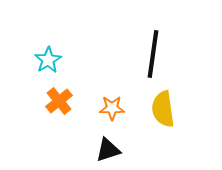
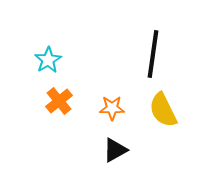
yellow semicircle: moved 1 px down; rotated 18 degrees counterclockwise
black triangle: moved 7 px right; rotated 12 degrees counterclockwise
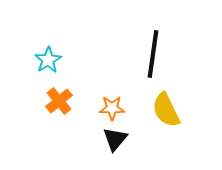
yellow semicircle: moved 3 px right
black triangle: moved 11 px up; rotated 20 degrees counterclockwise
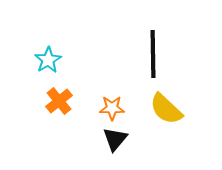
black line: rotated 9 degrees counterclockwise
yellow semicircle: moved 1 px up; rotated 21 degrees counterclockwise
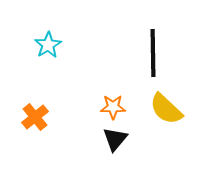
black line: moved 1 px up
cyan star: moved 15 px up
orange cross: moved 24 px left, 16 px down
orange star: moved 1 px right, 1 px up
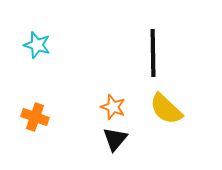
cyan star: moved 11 px left; rotated 24 degrees counterclockwise
orange star: rotated 20 degrees clockwise
orange cross: rotated 32 degrees counterclockwise
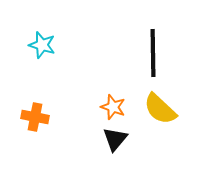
cyan star: moved 5 px right
yellow semicircle: moved 6 px left
orange cross: rotated 8 degrees counterclockwise
